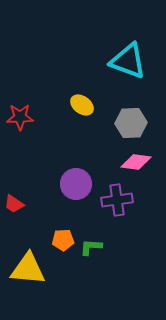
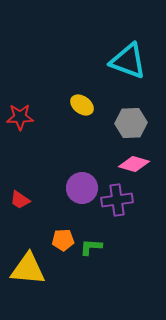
pink diamond: moved 2 px left, 2 px down; rotated 8 degrees clockwise
purple circle: moved 6 px right, 4 px down
red trapezoid: moved 6 px right, 4 px up
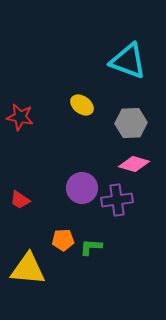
red star: rotated 12 degrees clockwise
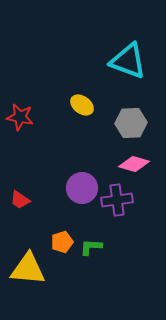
orange pentagon: moved 1 px left, 2 px down; rotated 15 degrees counterclockwise
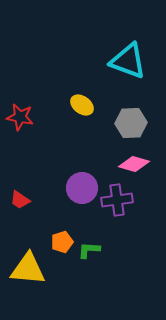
green L-shape: moved 2 px left, 3 px down
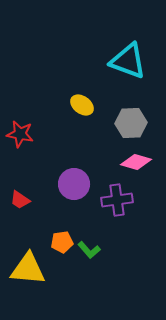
red star: moved 17 px down
pink diamond: moved 2 px right, 2 px up
purple circle: moved 8 px left, 4 px up
orange pentagon: rotated 10 degrees clockwise
green L-shape: rotated 135 degrees counterclockwise
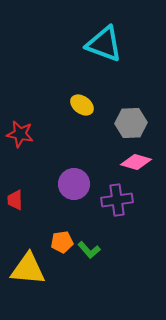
cyan triangle: moved 24 px left, 17 px up
red trapezoid: moved 5 px left; rotated 55 degrees clockwise
